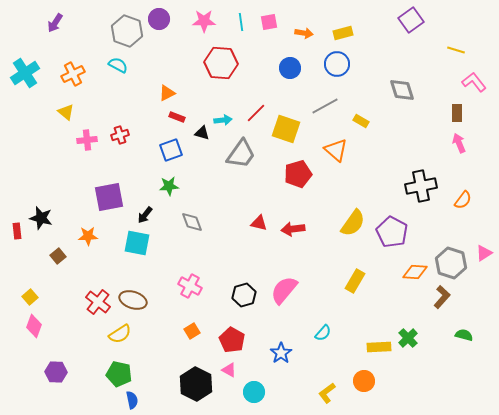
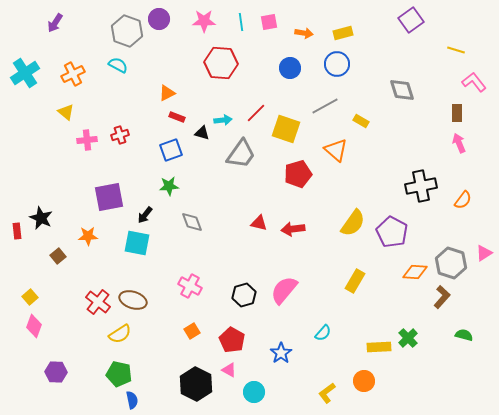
black star at (41, 218): rotated 10 degrees clockwise
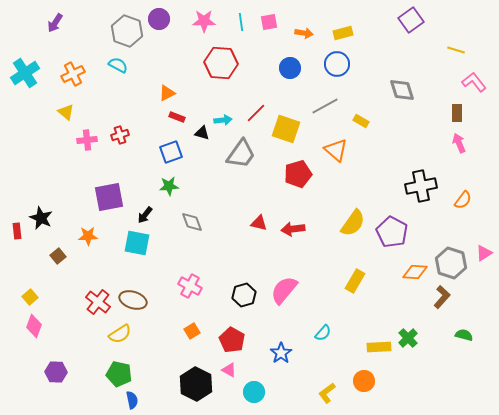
blue square at (171, 150): moved 2 px down
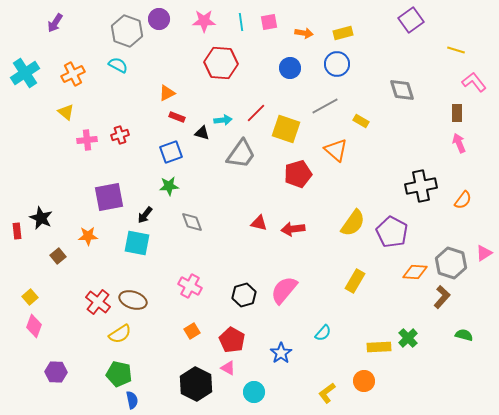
pink triangle at (229, 370): moved 1 px left, 2 px up
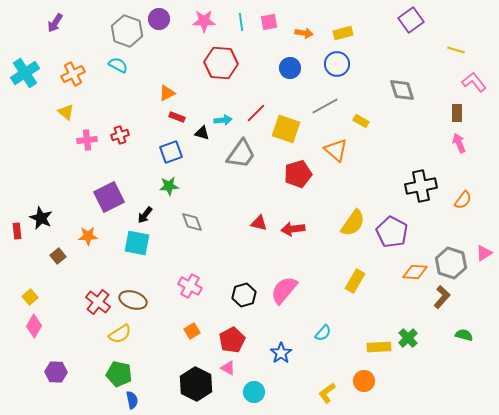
purple square at (109, 197): rotated 16 degrees counterclockwise
pink diamond at (34, 326): rotated 10 degrees clockwise
red pentagon at (232, 340): rotated 15 degrees clockwise
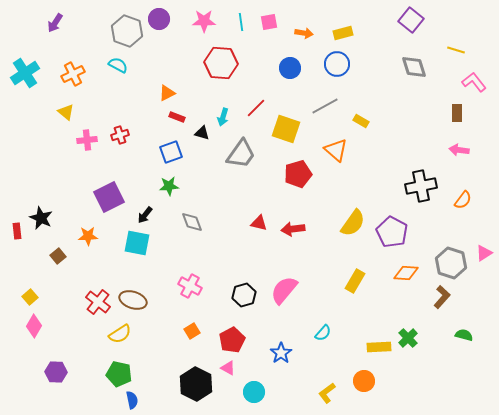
purple square at (411, 20): rotated 15 degrees counterclockwise
gray diamond at (402, 90): moved 12 px right, 23 px up
red line at (256, 113): moved 5 px up
cyan arrow at (223, 120): moved 3 px up; rotated 114 degrees clockwise
pink arrow at (459, 143): moved 7 px down; rotated 60 degrees counterclockwise
orange diamond at (415, 272): moved 9 px left, 1 px down
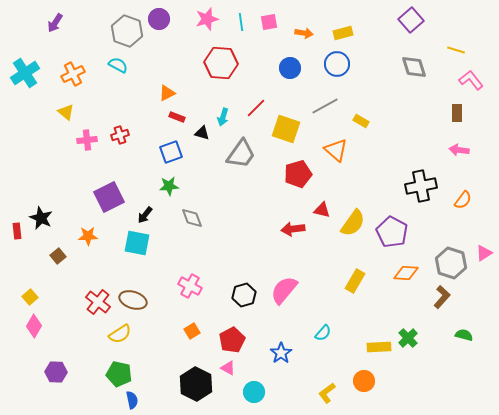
purple square at (411, 20): rotated 10 degrees clockwise
pink star at (204, 21): moved 3 px right, 2 px up; rotated 15 degrees counterclockwise
pink L-shape at (474, 82): moved 3 px left, 2 px up
gray diamond at (192, 222): moved 4 px up
red triangle at (259, 223): moved 63 px right, 13 px up
